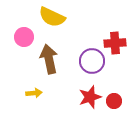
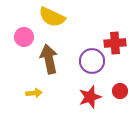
red circle: moved 6 px right, 10 px up
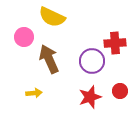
brown arrow: rotated 12 degrees counterclockwise
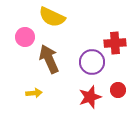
pink circle: moved 1 px right
purple circle: moved 1 px down
red circle: moved 2 px left, 1 px up
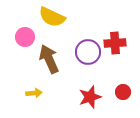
purple circle: moved 4 px left, 10 px up
red circle: moved 5 px right, 2 px down
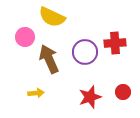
purple circle: moved 3 px left
yellow arrow: moved 2 px right
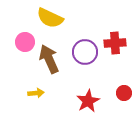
yellow semicircle: moved 2 px left, 1 px down
pink circle: moved 5 px down
red circle: moved 1 px right, 1 px down
red star: moved 2 px left, 4 px down; rotated 10 degrees counterclockwise
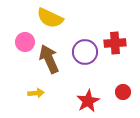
red circle: moved 1 px left, 1 px up
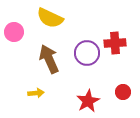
pink circle: moved 11 px left, 10 px up
purple circle: moved 2 px right, 1 px down
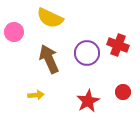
red cross: moved 3 px right, 2 px down; rotated 25 degrees clockwise
yellow arrow: moved 2 px down
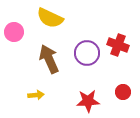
red star: rotated 25 degrees clockwise
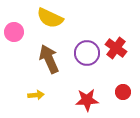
red cross: moved 2 px left, 3 px down; rotated 15 degrees clockwise
red star: moved 1 px left, 1 px up
